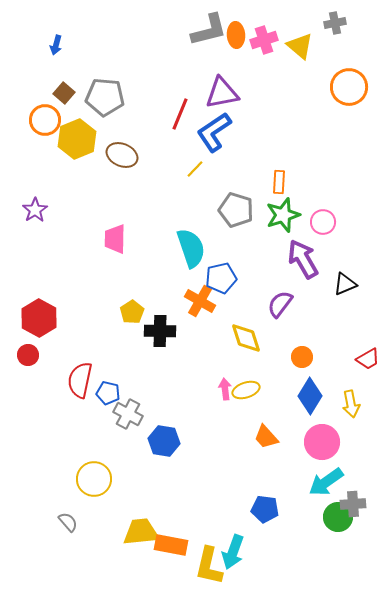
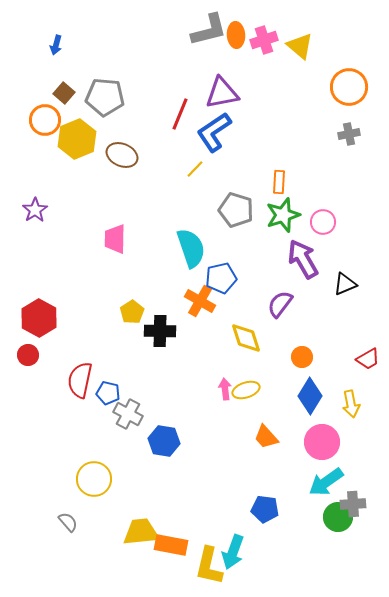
gray cross at (335, 23): moved 14 px right, 111 px down
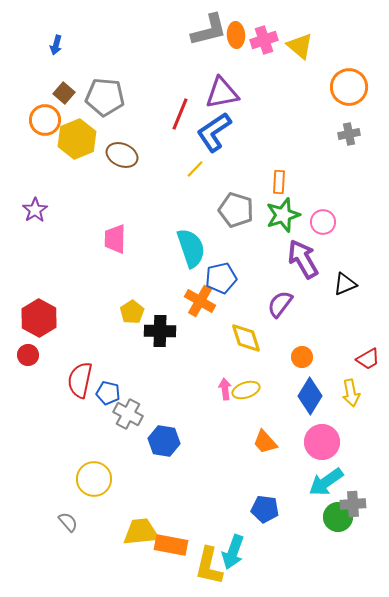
yellow arrow at (351, 404): moved 11 px up
orange trapezoid at (266, 437): moved 1 px left, 5 px down
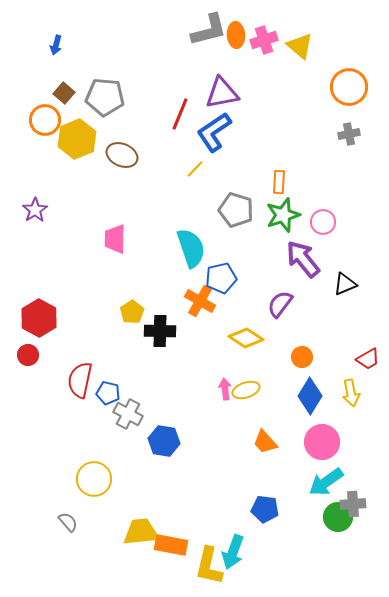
purple arrow at (303, 259): rotated 9 degrees counterclockwise
yellow diamond at (246, 338): rotated 40 degrees counterclockwise
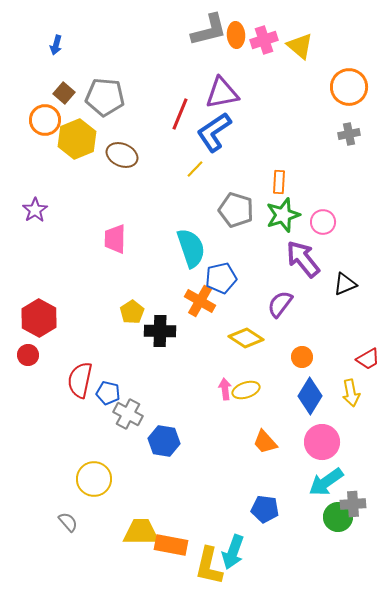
yellow trapezoid at (141, 532): rotated 6 degrees clockwise
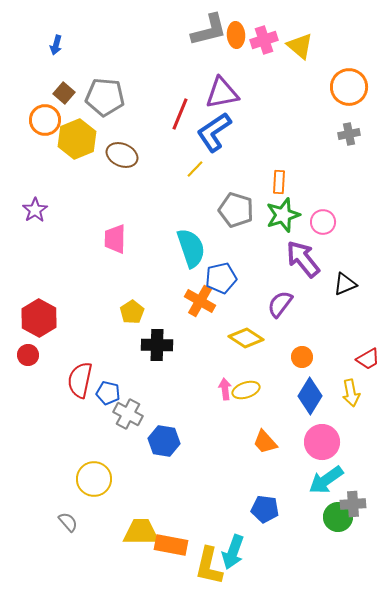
black cross at (160, 331): moved 3 px left, 14 px down
cyan arrow at (326, 482): moved 2 px up
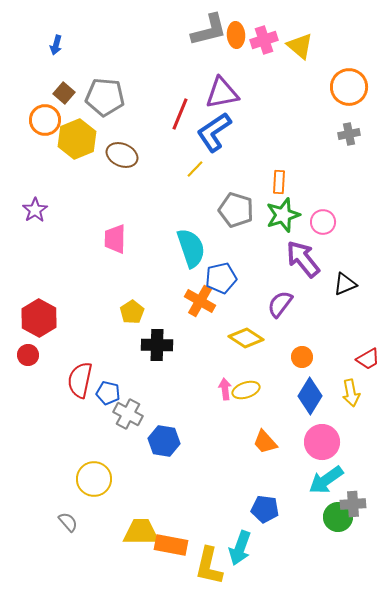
cyan arrow at (233, 552): moved 7 px right, 4 px up
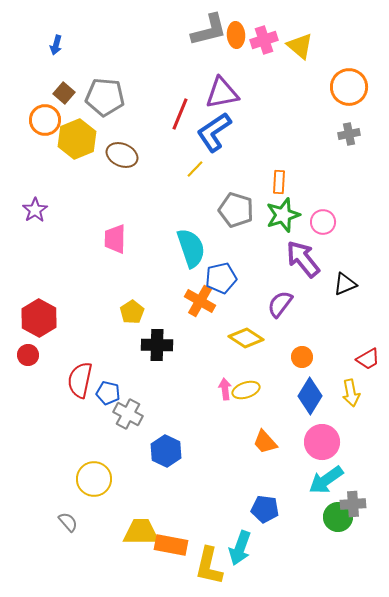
blue hexagon at (164, 441): moved 2 px right, 10 px down; rotated 16 degrees clockwise
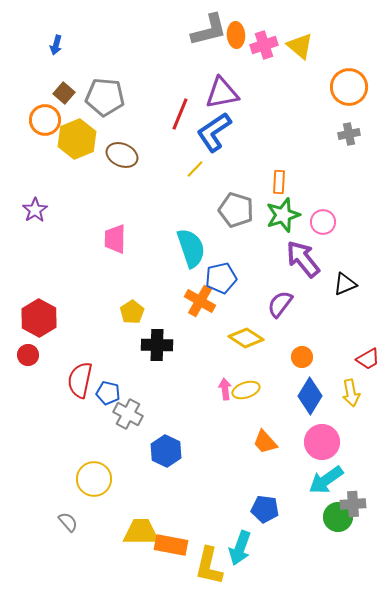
pink cross at (264, 40): moved 5 px down
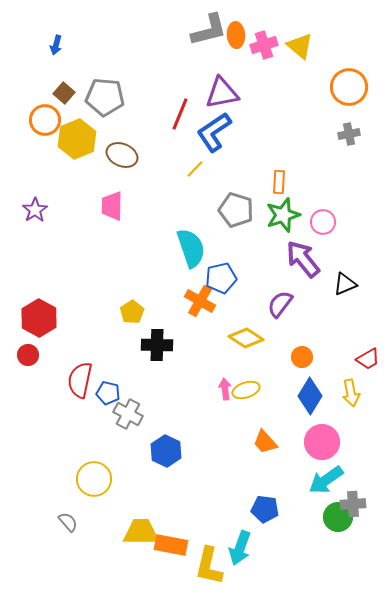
pink trapezoid at (115, 239): moved 3 px left, 33 px up
